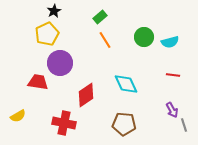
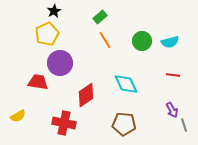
green circle: moved 2 px left, 4 px down
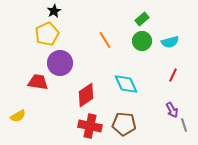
green rectangle: moved 42 px right, 2 px down
red line: rotated 72 degrees counterclockwise
red cross: moved 26 px right, 3 px down
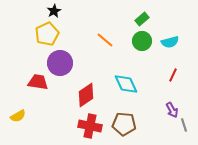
orange line: rotated 18 degrees counterclockwise
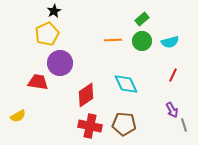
orange line: moved 8 px right; rotated 42 degrees counterclockwise
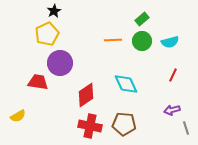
purple arrow: rotated 105 degrees clockwise
gray line: moved 2 px right, 3 px down
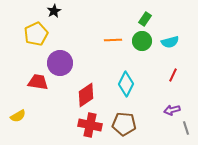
green rectangle: moved 3 px right; rotated 16 degrees counterclockwise
yellow pentagon: moved 11 px left
cyan diamond: rotated 50 degrees clockwise
red cross: moved 1 px up
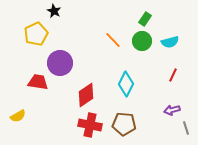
black star: rotated 16 degrees counterclockwise
orange line: rotated 48 degrees clockwise
